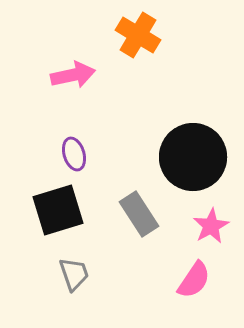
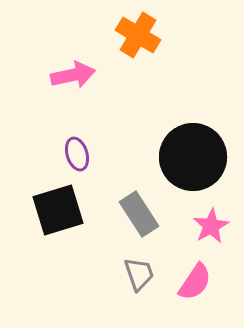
purple ellipse: moved 3 px right
gray trapezoid: moved 65 px right
pink semicircle: moved 1 px right, 2 px down
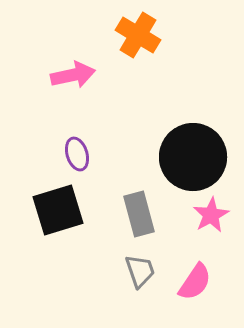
gray rectangle: rotated 18 degrees clockwise
pink star: moved 11 px up
gray trapezoid: moved 1 px right, 3 px up
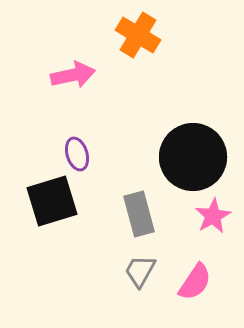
black square: moved 6 px left, 9 px up
pink star: moved 2 px right, 1 px down
gray trapezoid: rotated 132 degrees counterclockwise
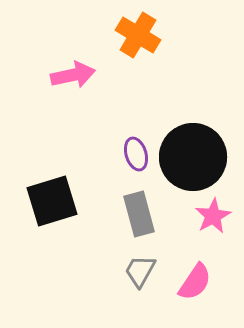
purple ellipse: moved 59 px right
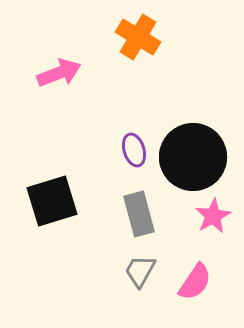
orange cross: moved 2 px down
pink arrow: moved 14 px left, 2 px up; rotated 9 degrees counterclockwise
purple ellipse: moved 2 px left, 4 px up
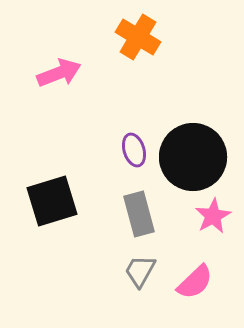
pink semicircle: rotated 12 degrees clockwise
